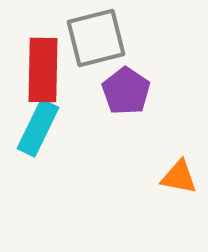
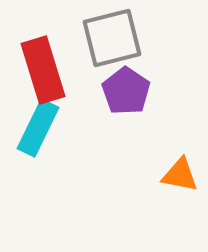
gray square: moved 16 px right
red rectangle: rotated 18 degrees counterclockwise
orange triangle: moved 1 px right, 2 px up
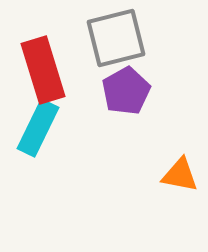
gray square: moved 4 px right
purple pentagon: rotated 9 degrees clockwise
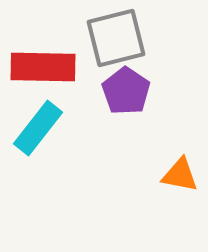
red rectangle: moved 3 px up; rotated 72 degrees counterclockwise
purple pentagon: rotated 9 degrees counterclockwise
cyan rectangle: rotated 12 degrees clockwise
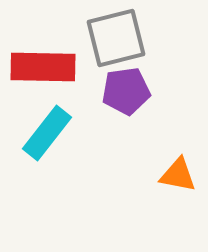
purple pentagon: rotated 30 degrees clockwise
cyan rectangle: moved 9 px right, 5 px down
orange triangle: moved 2 px left
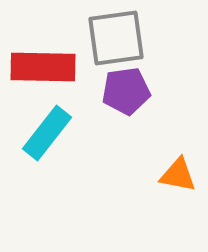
gray square: rotated 6 degrees clockwise
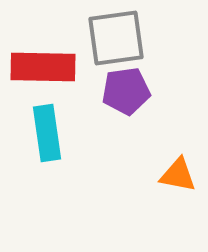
cyan rectangle: rotated 46 degrees counterclockwise
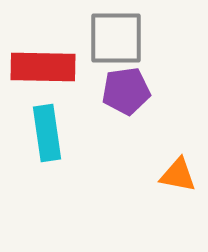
gray square: rotated 8 degrees clockwise
